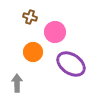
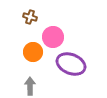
pink circle: moved 2 px left, 5 px down
purple ellipse: rotated 12 degrees counterclockwise
gray arrow: moved 13 px right, 3 px down
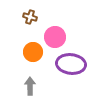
pink circle: moved 2 px right
purple ellipse: rotated 16 degrees counterclockwise
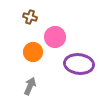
purple ellipse: moved 8 px right
gray arrow: rotated 24 degrees clockwise
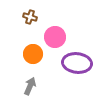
orange circle: moved 2 px down
purple ellipse: moved 2 px left, 1 px up
